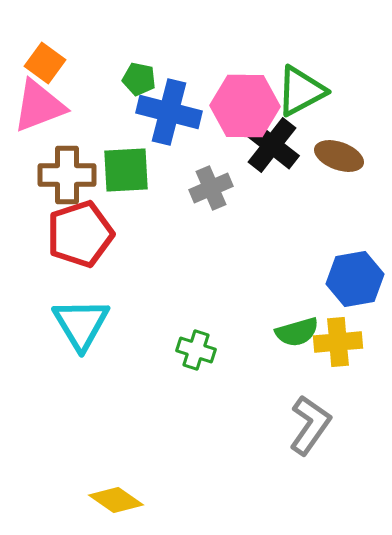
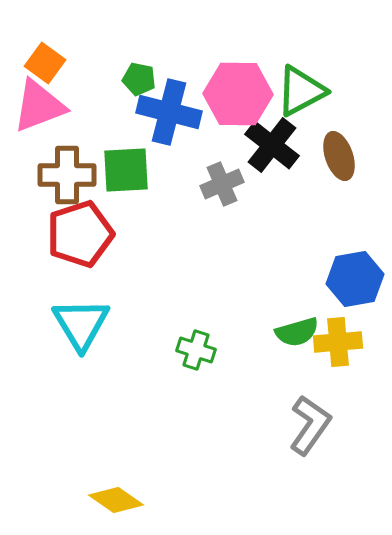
pink hexagon: moved 7 px left, 12 px up
brown ellipse: rotated 51 degrees clockwise
gray cross: moved 11 px right, 4 px up
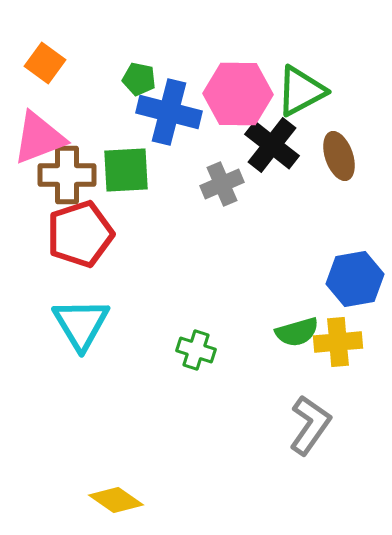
pink triangle: moved 32 px down
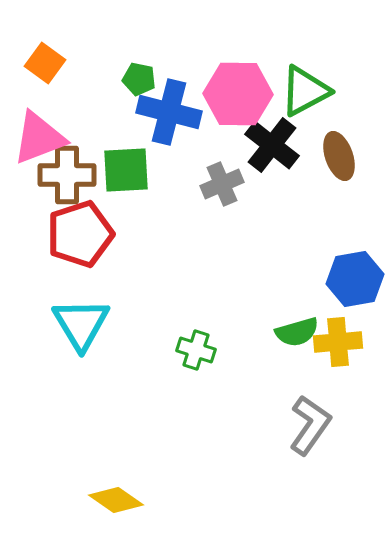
green triangle: moved 4 px right
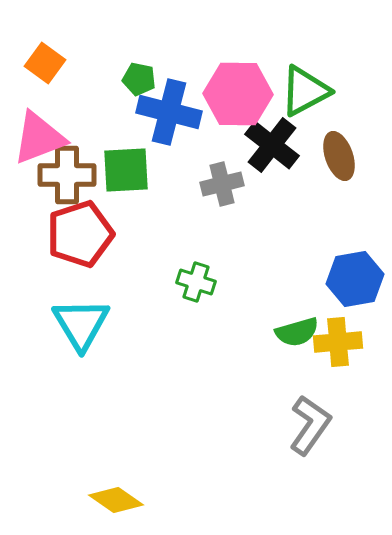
gray cross: rotated 9 degrees clockwise
green cross: moved 68 px up
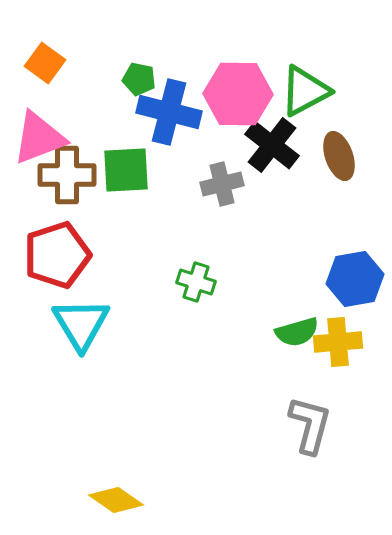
red pentagon: moved 23 px left, 21 px down
gray L-shape: rotated 20 degrees counterclockwise
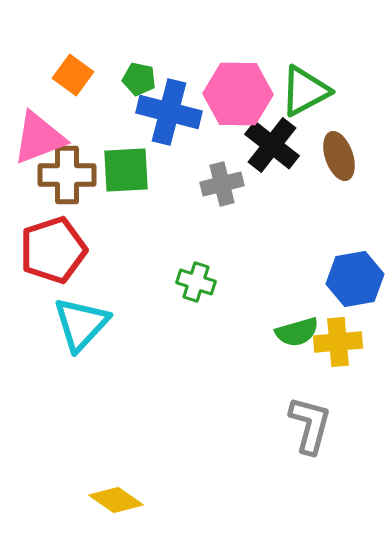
orange square: moved 28 px right, 12 px down
red pentagon: moved 4 px left, 5 px up
cyan triangle: rotated 14 degrees clockwise
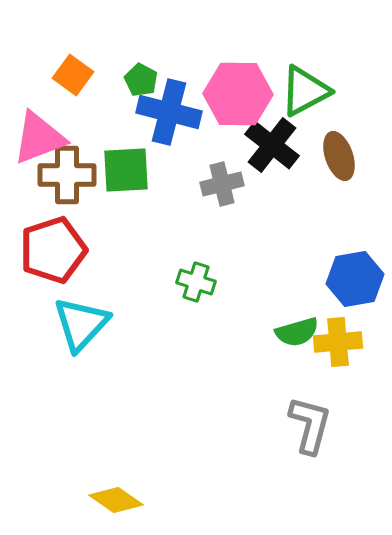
green pentagon: moved 2 px right, 1 px down; rotated 16 degrees clockwise
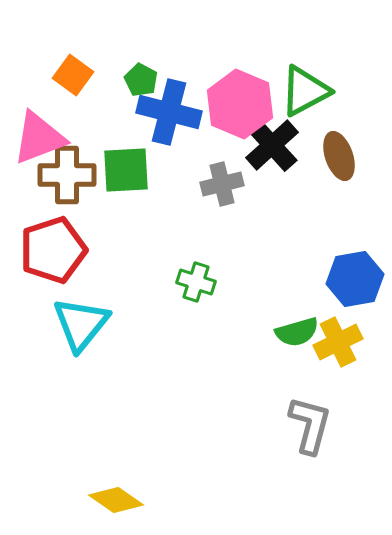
pink hexagon: moved 2 px right, 10 px down; rotated 22 degrees clockwise
black cross: rotated 10 degrees clockwise
cyan triangle: rotated 4 degrees counterclockwise
yellow cross: rotated 21 degrees counterclockwise
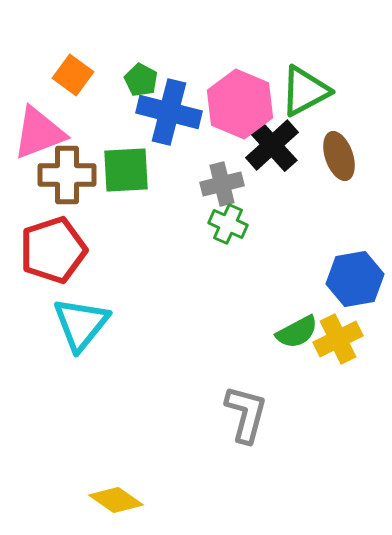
pink triangle: moved 5 px up
green cross: moved 32 px right, 58 px up; rotated 6 degrees clockwise
green semicircle: rotated 12 degrees counterclockwise
yellow cross: moved 3 px up
gray L-shape: moved 64 px left, 11 px up
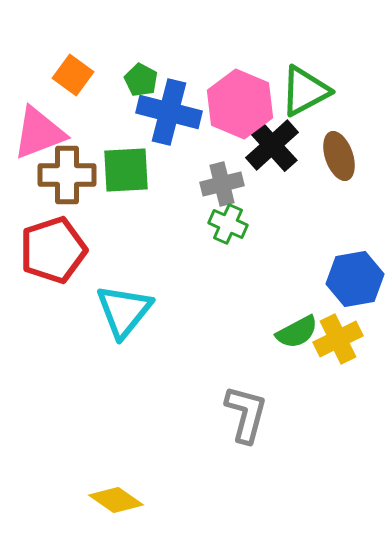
cyan triangle: moved 43 px right, 13 px up
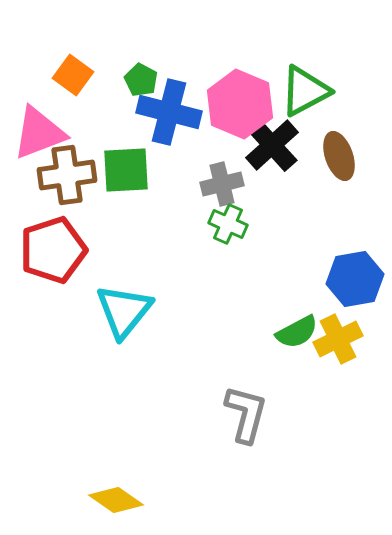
brown cross: rotated 8 degrees counterclockwise
